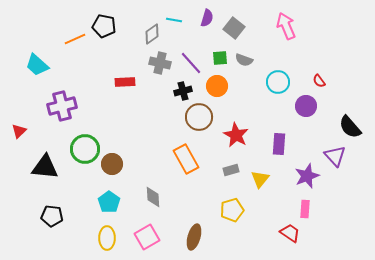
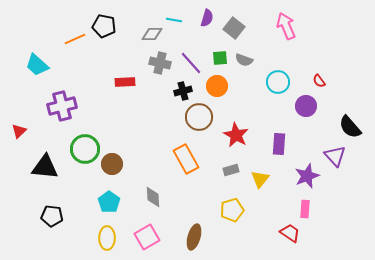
gray diamond at (152, 34): rotated 35 degrees clockwise
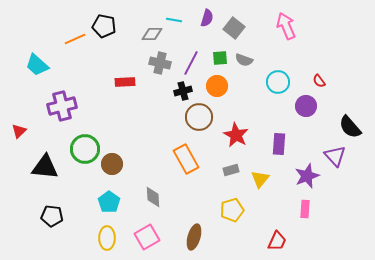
purple line at (191, 63): rotated 70 degrees clockwise
red trapezoid at (290, 233): moved 13 px left, 8 px down; rotated 80 degrees clockwise
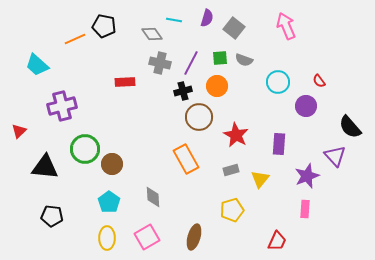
gray diamond at (152, 34): rotated 55 degrees clockwise
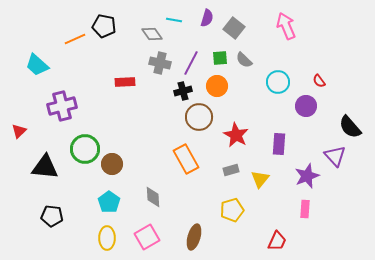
gray semicircle at (244, 60): rotated 24 degrees clockwise
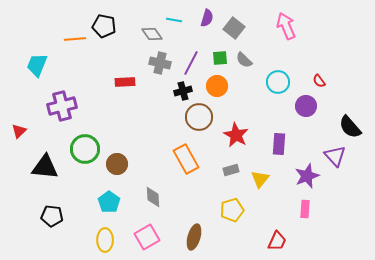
orange line at (75, 39): rotated 20 degrees clockwise
cyan trapezoid at (37, 65): rotated 70 degrees clockwise
brown circle at (112, 164): moved 5 px right
yellow ellipse at (107, 238): moved 2 px left, 2 px down
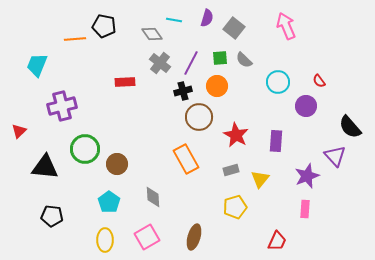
gray cross at (160, 63): rotated 25 degrees clockwise
purple rectangle at (279, 144): moved 3 px left, 3 px up
yellow pentagon at (232, 210): moved 3 px right, 3 px up
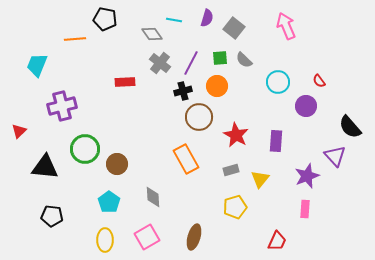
black pentagon at (104, 26): moved 1 px right, 7 px up
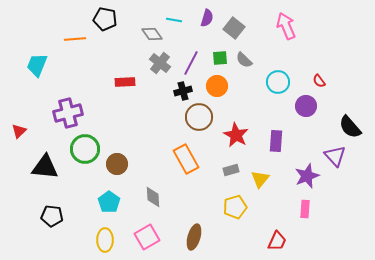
purple cross at (62, 106): moved 6 px right, 7 px down
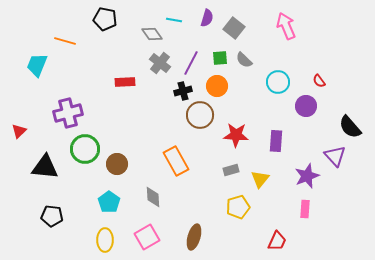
orange line at (75, 39): moved 10 px left, 2 px down; rotated 20 degrees clockwise
brown circle at (199, 117): moved 1 px right, 2 px up
red star at (236, 135): rotated 25 degrees counterclockwise
orange rectangle at (186, 159): moved 10 px left, 2 px down
yellow pentagon at (235, 207): moved 3 px right
